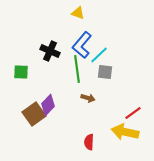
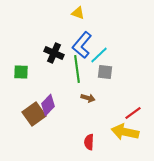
black cross: moved 4 px right, 2 px down
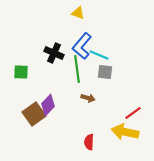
blue L-shape: moved 1 px down
cyan line: rotated 66 degrees clockwise
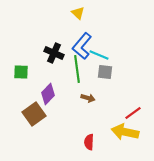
yellow triangle: rotated 24 degrees clockwise
purple diamond: moved 11 px up
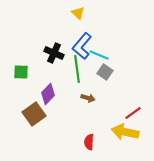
gray square: rotated 28 degrees clockwise
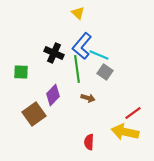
purple diamond: moved 5 px right, 1 px down
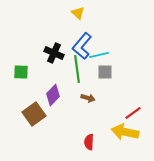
cyan line: rotated 36 degrees counterclockwise
gray square: rotated 35 degrees counterclockwise
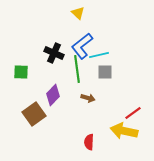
blue L-shape: rotated 12 degrees clockwise
yellow arrow: moved 1 px left, 1 px up
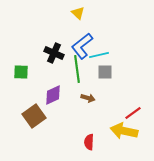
purple diamond: rotated 20 degrees clockwise
brown square: moved 2 px down
